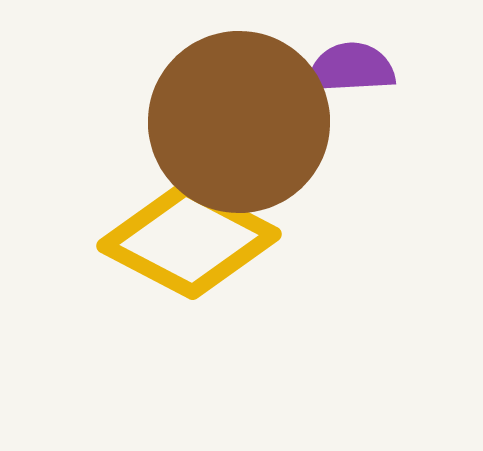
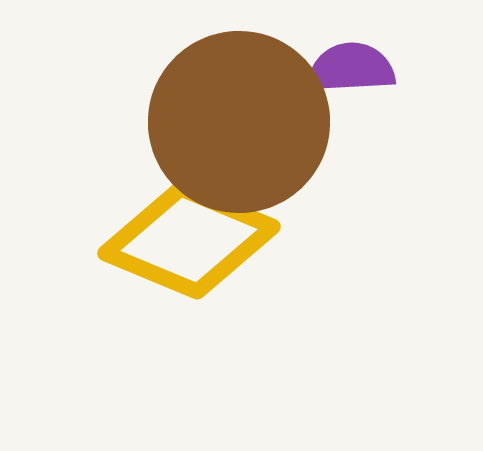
yellow diamond: rotated 5 degrees counterclockwise
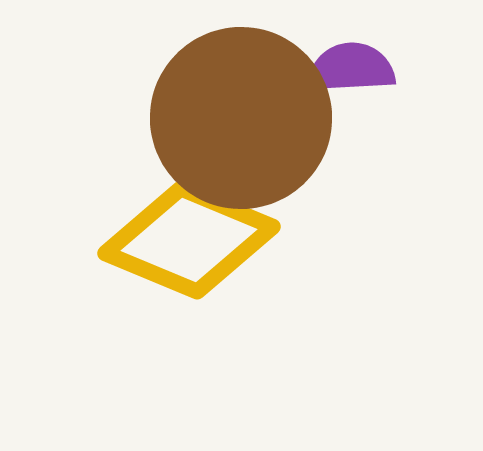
brown circle: moved 2 px right, 4 px up
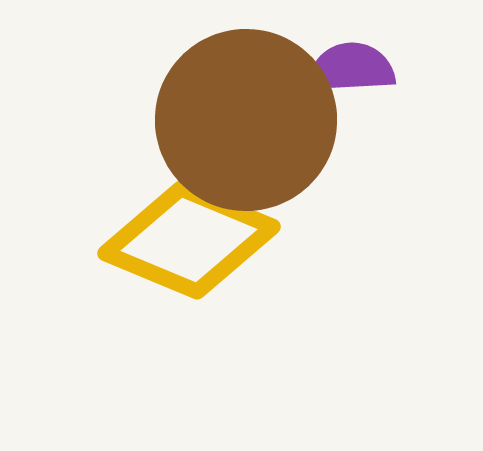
brown circle: moved 5 px right, 2 px down
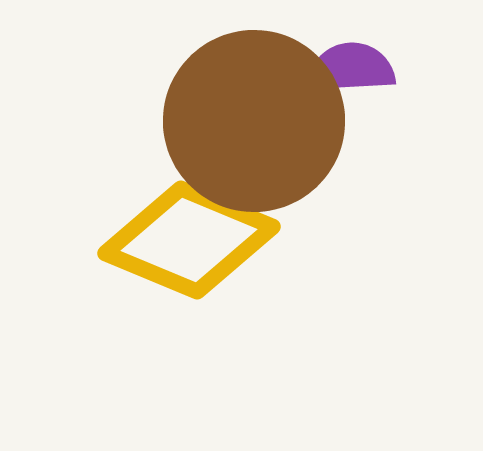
brown circle: moved 8 px right, 1 px down
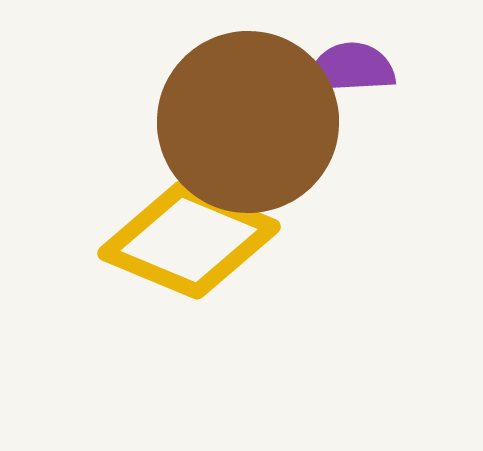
brown circle: moved 6 px left, 1 px down
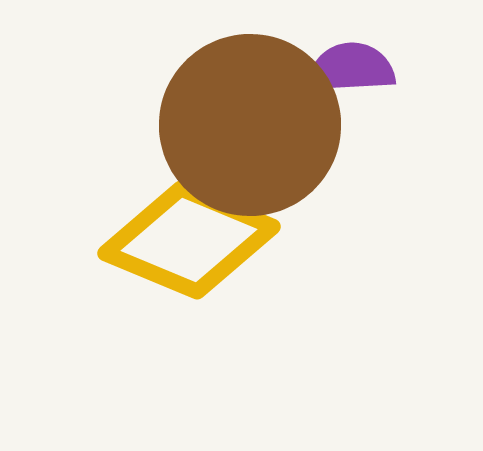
brown circle: moved 2 px right, 3 px down
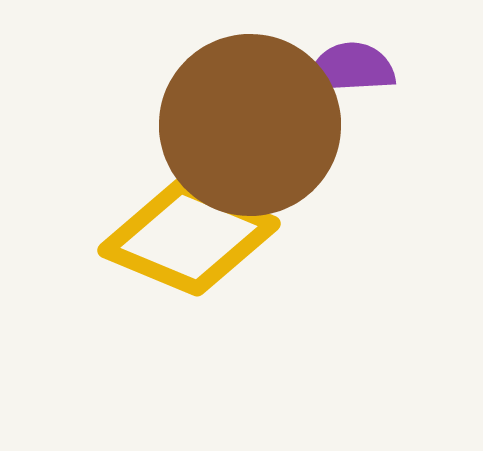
yellow diamond: moved 3 px up
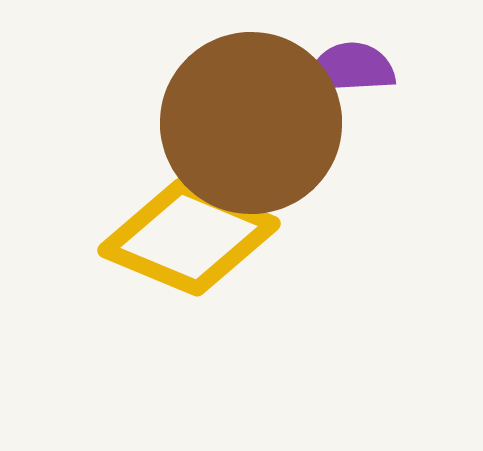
brown circle: moved 1 px right, 2 px up
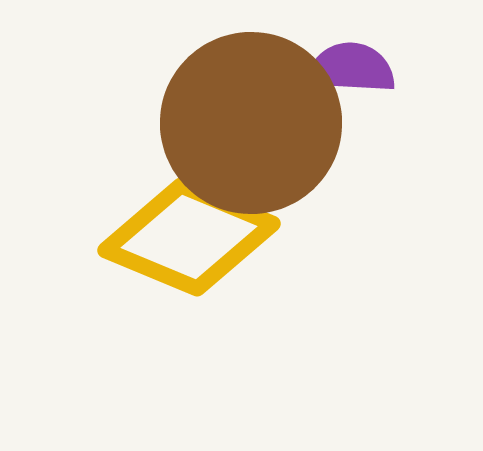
purple semicircle: rotated 6 degrees clockwise
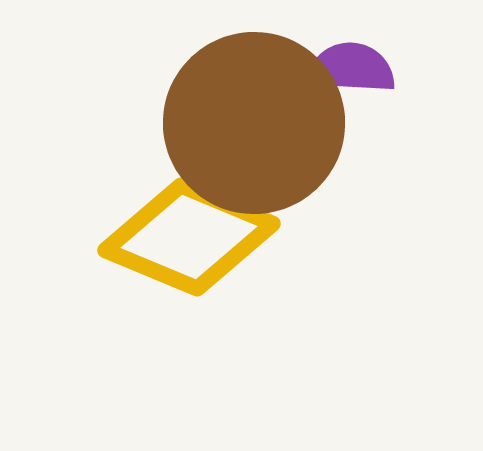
brown circle: moved 3 px right
